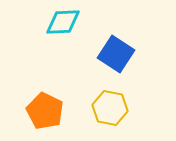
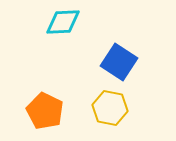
blue square: moved 3 px right, 8 px down
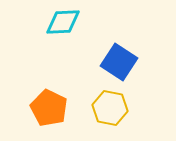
orange pentagon: moved 4 px right, 3 px up
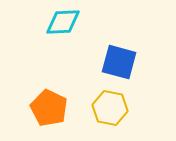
blue square: rotated 18 degrees counterclockwise
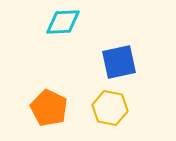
blue square: rotated 27 degrees counterclockwise
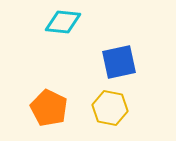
cyan diamond: rotated 9 degrees clockwise
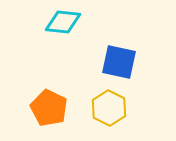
blue square: rotated 24 degrees clockwise
yellow hexagon: moved 1 px left; rotated 16 degrees clockwise
